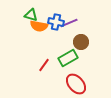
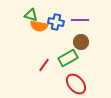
purple line: moved 11 px right, 3 px up; rotated 24 degrees clockwise
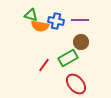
blue cross: moved 1 px up
orange semicircle: moved 1 px right
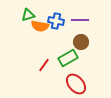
green triangle: moved 3 px left; rotated 32 degrees counterclockwise
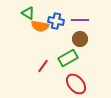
green triangle: moved 2 px up; rotated 48 degrees clockwise
brown circle: moved 1 px left, 3 px up
red line: moved 1 px left, 1 px down
